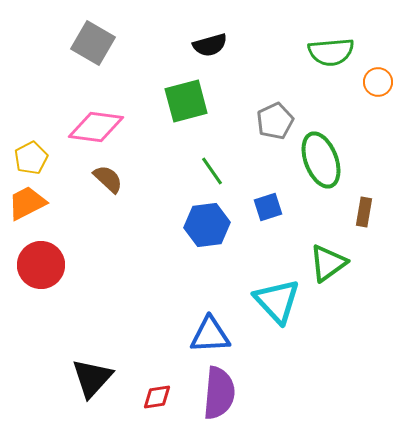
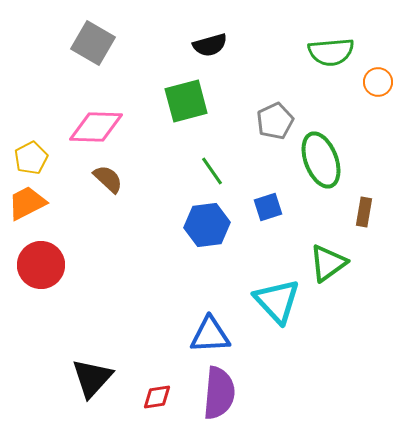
pink diamond: rotated 6 degrees counterclockwise
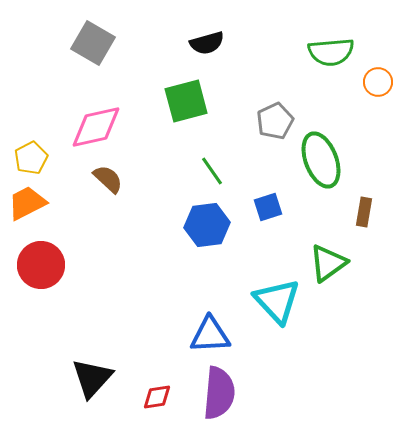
black semicircle: moved 3 px left, 2 px up
pink diamond: rotated 14 degrees counterclockwise
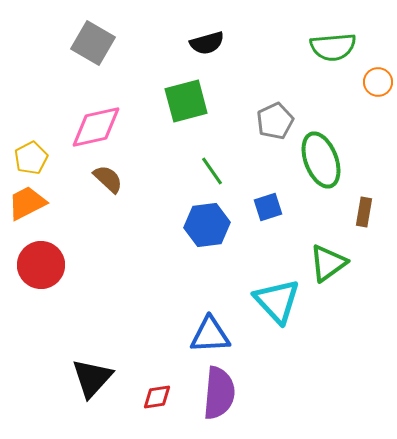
green semicircle: moved 2 px right, 5 px up
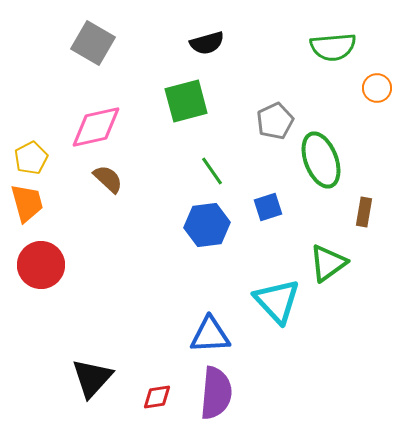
orange circle: moved 1 px left, 6 px down
orange trapezoid: rotated 102 degrees clockwise
purple semicircle: moved 3 px left
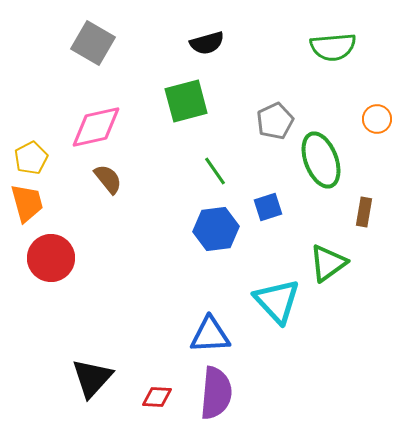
orange circle: moved 31 px down
green line: moved 3 px right
brown semicircle: rotated 8 degrees clockwise
blue hexagon: moved 9 px right, 4 px down
red circle: moved 10 px right, 7 px up
red diamond: rotated 12 degrees clockwise
